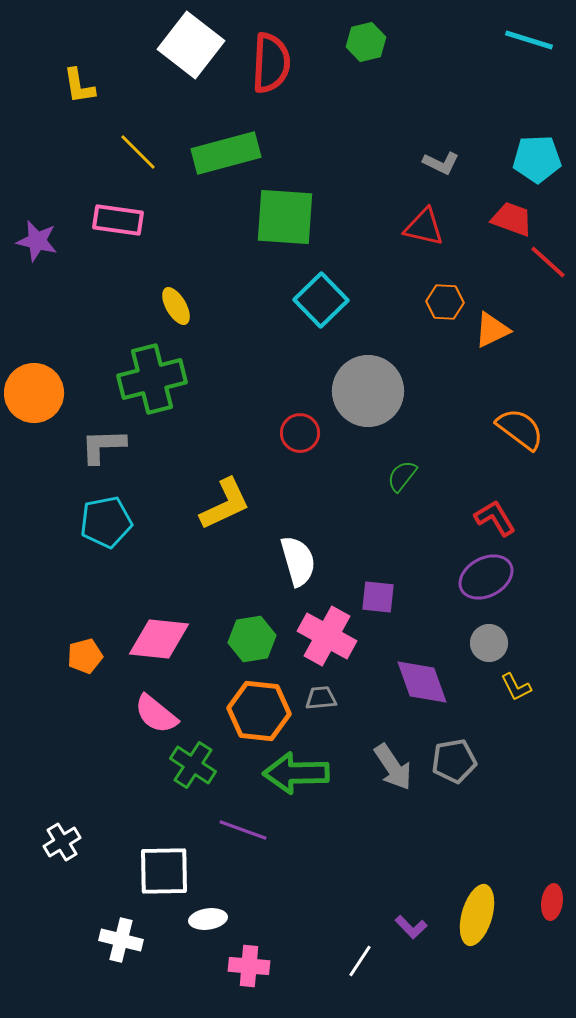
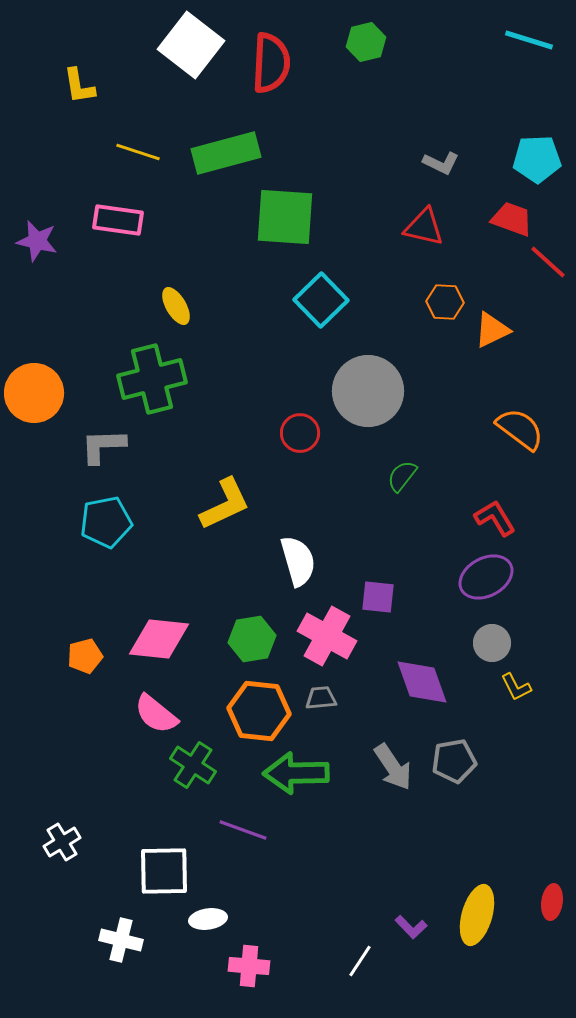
yellow line at (138, 152): rotated 27 degrees counterclockwise
gray circle at (489, 643): moved 3 px right
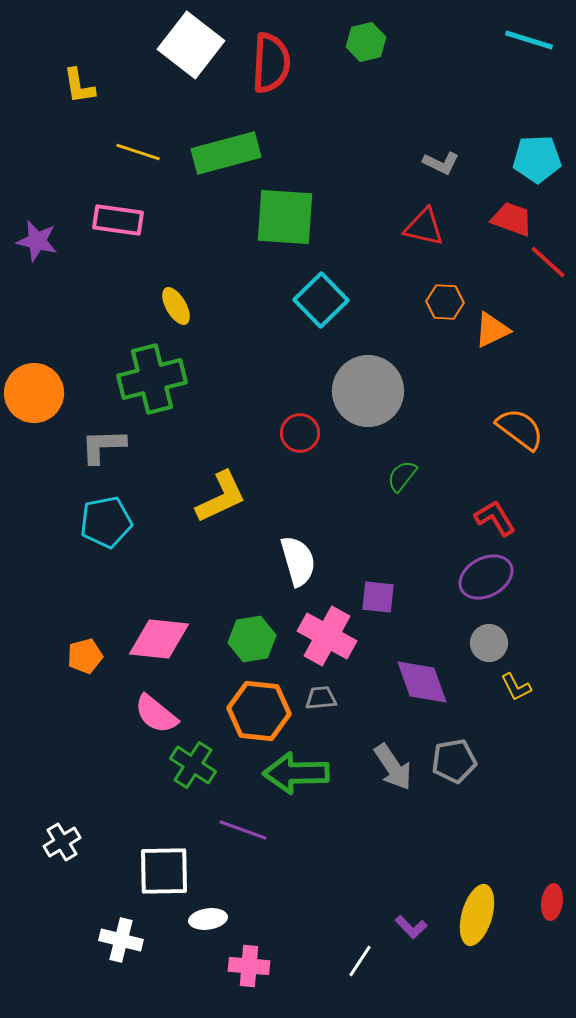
yellow L-shape at (225, 504): moved 4 px left, 7 px up
gray circle at (492, 643): moved 3 px left
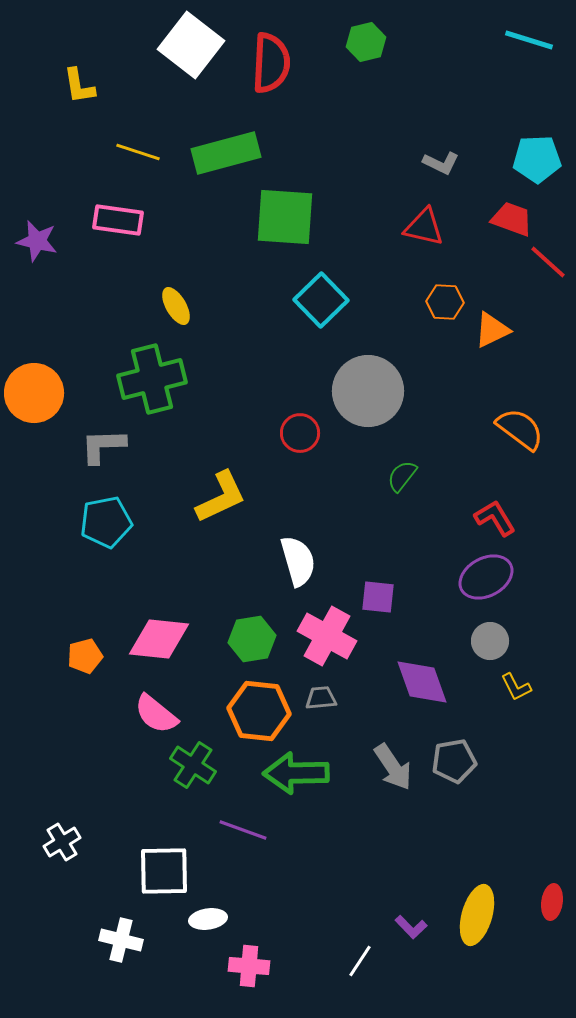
gray circle at (489, 643): moved 1 px right, 2 px up
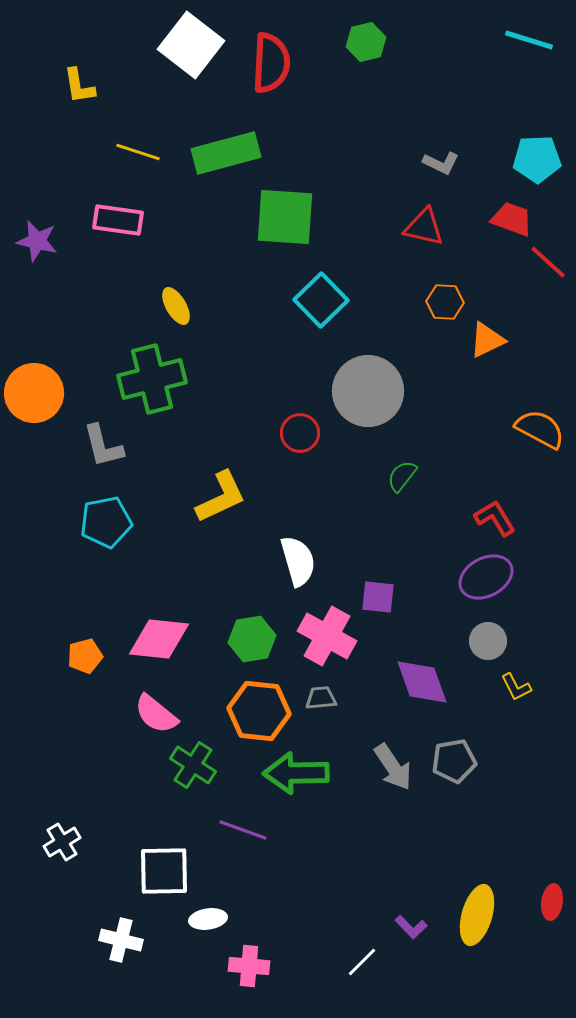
orange triangle at (492, 330): moved 5 px left, 10 px down
orange semicircle at (520, 429): moved 20 px right; rotated 9 degrees counterclockwise
gray L-shape at (103, 446): rotated 102 degrees counterclockwise
gray circle at (490, 641): moved 2 px left
white line at (360, 961): moved 2 px right, 1 px down; rotated 12 degrees clockwise
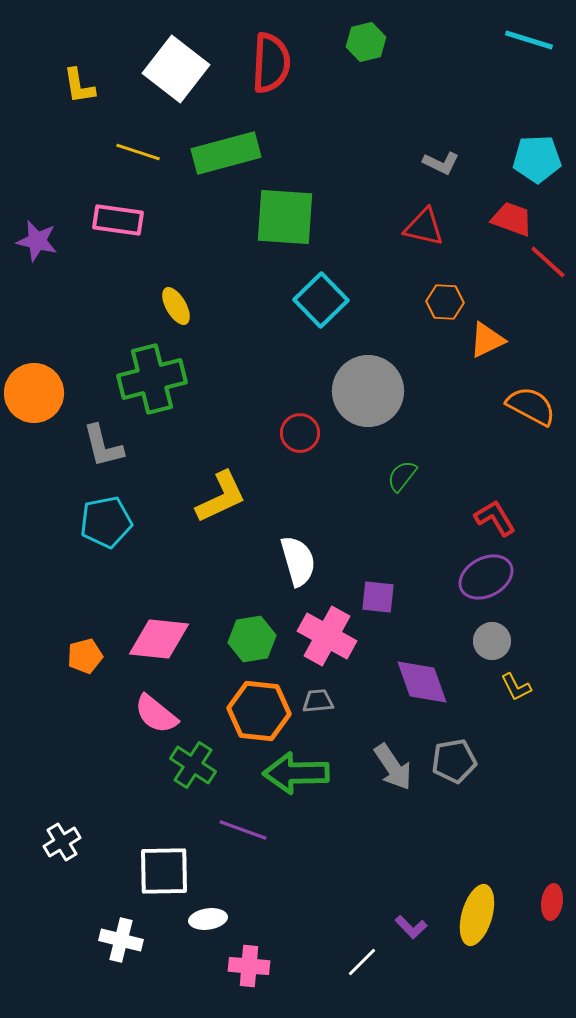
white square at (191, 45): moved 15 px left, 24 px down
orange semicircle at (540, 429): moved 9 px left, 23 px up
gray circle at (488, 641): moved 4 px right
gray trapezoid at (321, 698): moved 3 px left, 3 px down
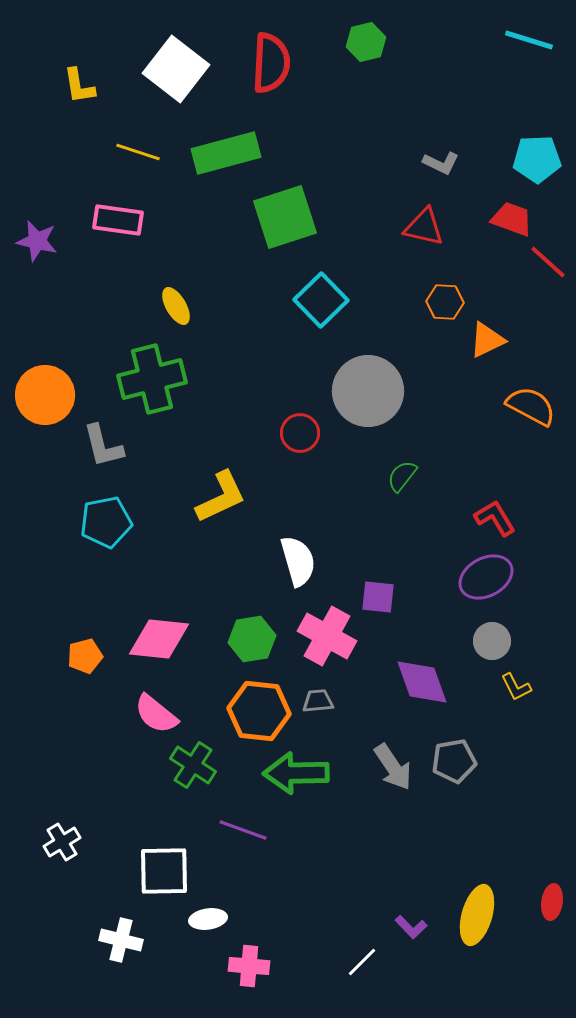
green square at (285, 217): rotated 22 degrees counterclockwise
orange circle at (34, 393): moved 11 px right, 2 px down
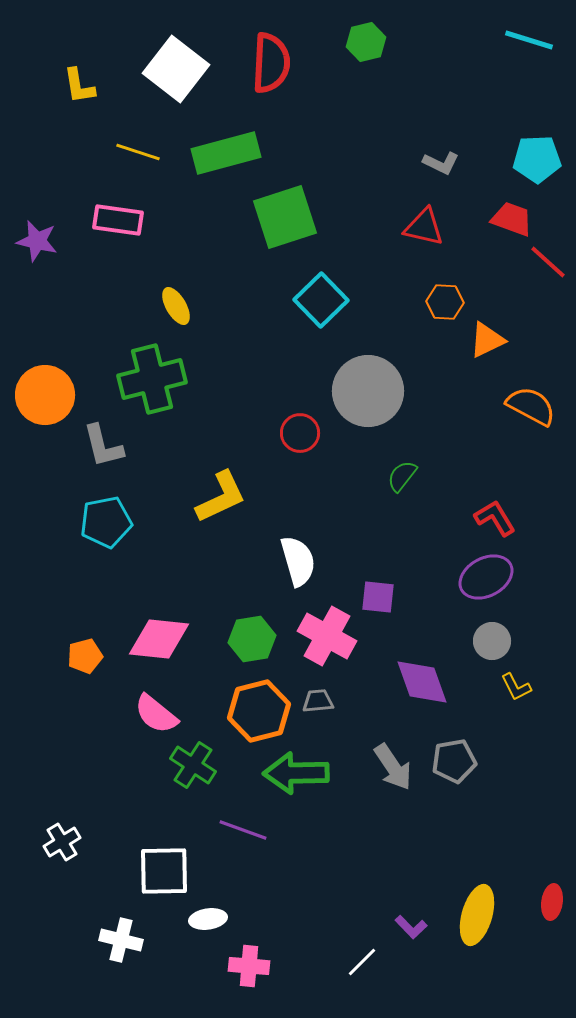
orange hexagon at (259, 711): rotated 20 degrees counterclockwise
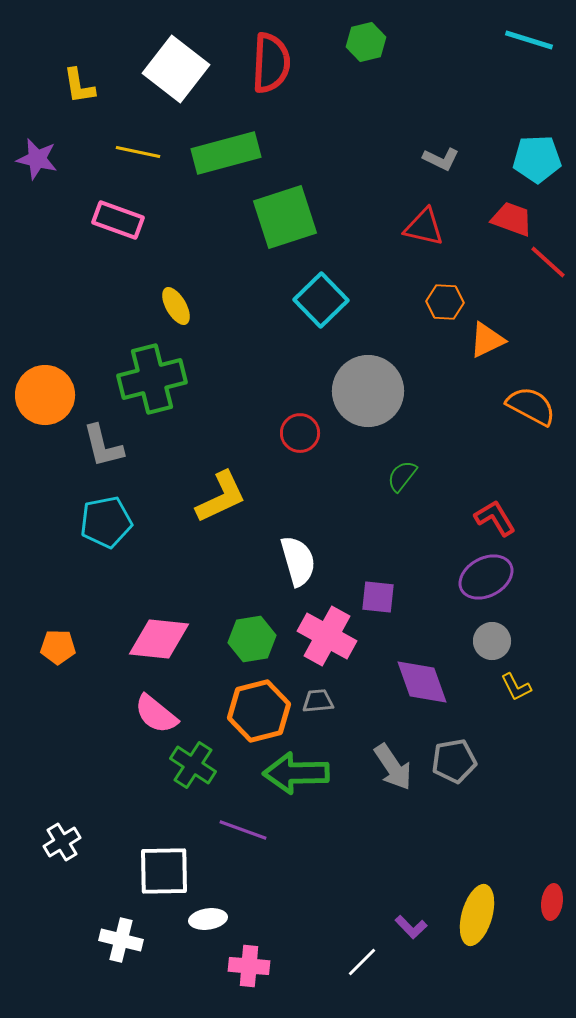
yellow line at (138, 152): rotated 6 degrees counterclockwise
gray L-shape at (441, 163): moved 4 px up
pink rectangle at (118, 220): rotated 12 degrees clockwise
purple star at (37, 241): moved 82 px up
orange pentagon at (85, 656): moved 27 px left, 9 px up; rotated 16 degrees clockwise
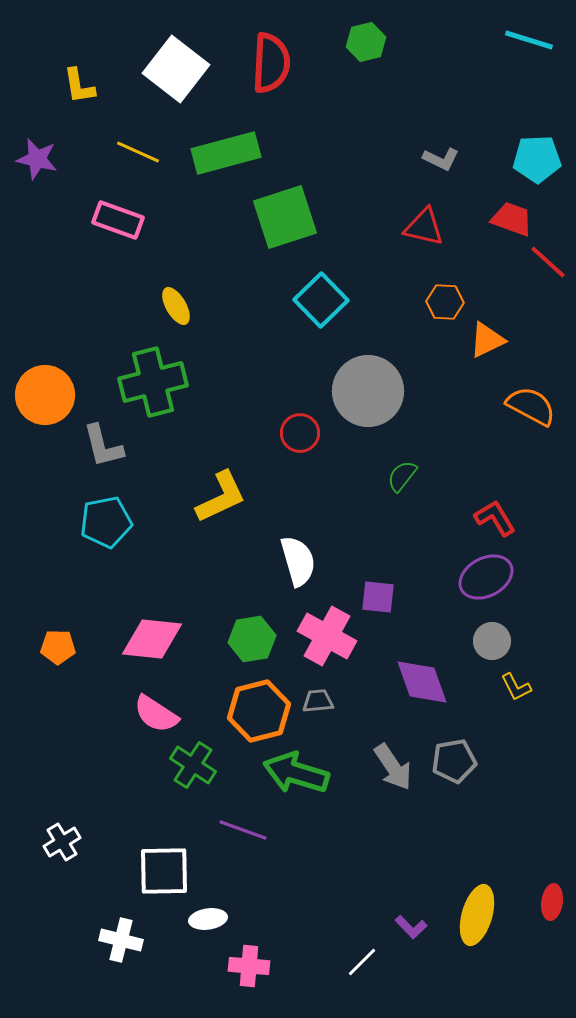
yellow line at (138, 152): rotated 12 degrees clockwise
green cross at (152, 379): moved 1 px right, 3 px down
pink diamond at (159, 639): moved 7 px left
pink semicircle at (156, 714): rotated 6 degrees counterclockwise
green arrow at (296, 773): rotated 18 degrees clockwise
